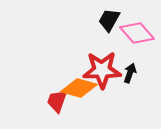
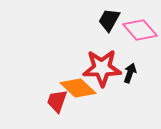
pink diamond: moved 3 px right, 3 px up
red star: moved 2 px up
orange diamond: moved 1 px left; rotated 27 degrees clockwise
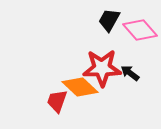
black arrow: rotated 72 degrees counterclockwise
orange diamond: moved 2 px right, 1 px up
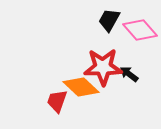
red star: moved 1 px right, 1 px up
black arrow: moved 1 px left, 1 px down
orange diamond: moved 1 px right
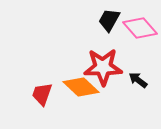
pink diamond: moved 2 px up
black arrow: moved 9 px right, 6 px down
red trapezoid: moved 15 px left, 7 px up
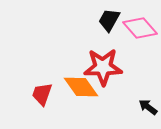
black arrow: moved 10 px right, 27 px down
orange diamond: rotated 12 degrees clockwise
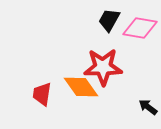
pink diamond: rotated 40 degrees counterclockwise
red trapezoid: rotated 10 degrees counterclockwise
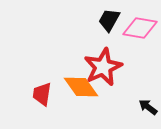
red star: rotated 24 degrees counterclockwise
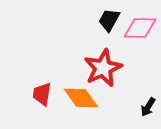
pink diamond: rotated 8 degrees counterclockwise
red star: moved 1 px down
orange diamond: moved 11 px down
black arrow: rotated 96 degrees counterclockwise
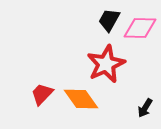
red star: moved 3 px right, 4 px up
red trapezoid: rotated 35 degrees clockwise
orange diamond: moved 1 px down
black arrow: moved 3 px left, 1 px down
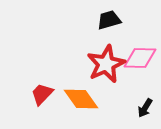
black trapezoid: rotated 45 degrees clockwise
pink diamond: moved 30 px down
